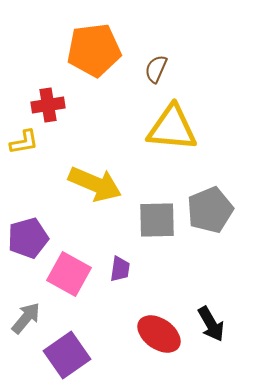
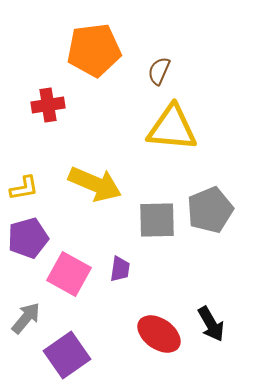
brown semicircle: moved 3 px right, 2 px down
yellow L-shape: moved 46 px down
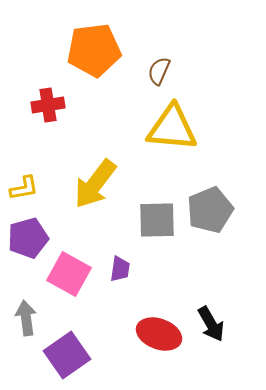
yellow arrow: rotated 104 degrees clockwise
gray arrow: rotated 48 degrees counterclockwise
red ellipse: rotated 15 degrees counterclockwise
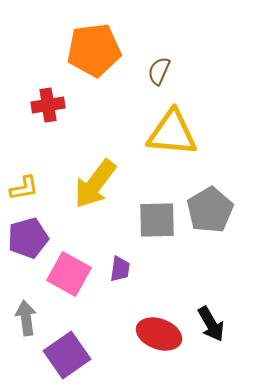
yellow triangle: moved 5 px down
gray pentagon: rotated 9 degrees counterclockwise
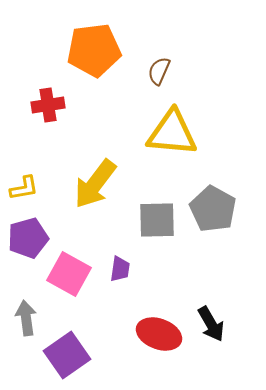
gray pentagon: moved 3 px right, 1 px up; rotated 12 degrees counterclockwise
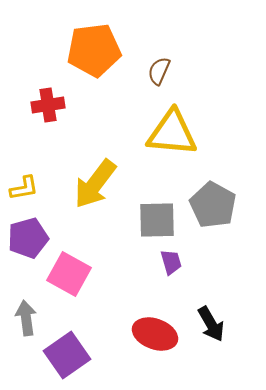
gray pentagon: moved 4 px up
purple trapezoid: moved 51 px right, 7 px up; rotated 24 degrees counterclockwise
red ellipse: moved 4 px left
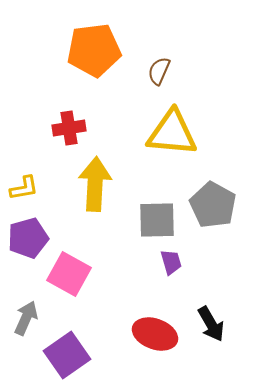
red cross: moved 21 px right, 23 px down
yellow arrow: rotated 146 degrees clockwise
gray arrow: rotated 32 degrees clockwise
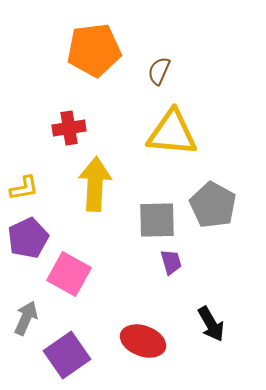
purple pentagon: rotated 9 degrees counterclockwise
red ellipse: moved 12 px left, 7 px down
